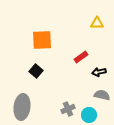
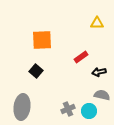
cyan circle: moved 4 px up
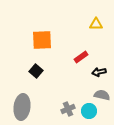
yellow triangle: moved 1 px left, 1 px down
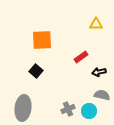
gray ellipse: moved 1 px right, 1 px down
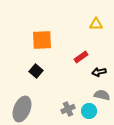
gray ellipse: moved 1 px left, 1 px down; rotated 15 degrees clockwise
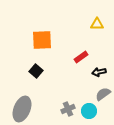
yellow triangle: moved 1 px right
gray semicircle: moved 1 px right, 1 px up; rotated 49 degrees counterclockwise
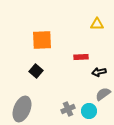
red rectangle: rotated 32 degrees clockwise
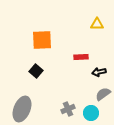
cyan circle: moved 2 px right, 2 px down
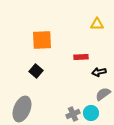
gray cross: moved 5 px right, 5 px down
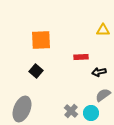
yellow triangle: moved 6 px right, 6 px down
orange square: moved 1 px left
gray semicircle: moved 1 px down
gray cross: moved 2 px left, 3 px up; rotated 24 degrees counterclockwise
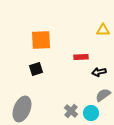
black square: moved 2 px up; rotated 32 degrees clockwise
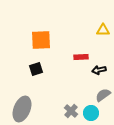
black arrow: moved 2 px up
